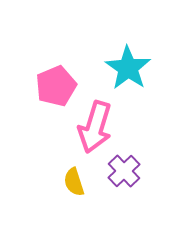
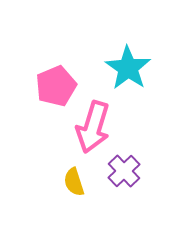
pink arrow: moved 2 px left
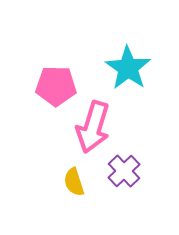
pink pentagon: rotated 24 degrees clockwise
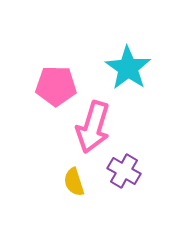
purple cross: rotated 16 degrees counterclockwise
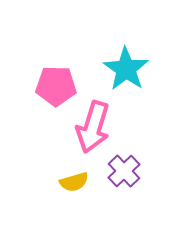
cyan star: moved 2 px left, 1 px down
purple cross: rotated 16 degrees clockwise
yellow semicircle: rotated 88 degrees counterclockwise
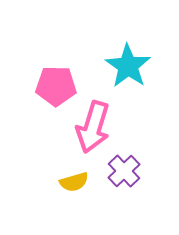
cyan star: moved 2 px right, 3 px up
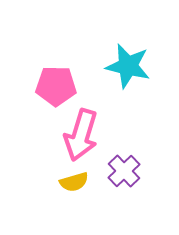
cyan star: rotated 21 degrees counterclockwise
pink arrow: moved 12 px left, 8 px down
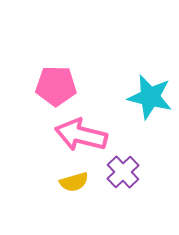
cyan star: moved 22 px right, 31 px down
pink arrow: rotated 87 degrees clockwise
purple cross: moved 1 px left, 1 px down
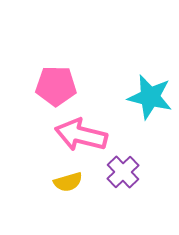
yellow semicircle: moved 6 px left
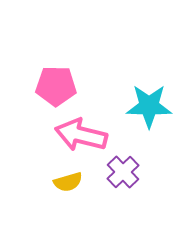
cyan star: moved 1 px left, 9 px down; rotated 12 degrees counterclockwise
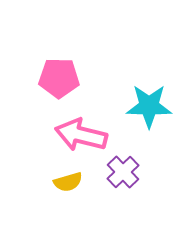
pink pentagon: moved 3 px right, 8 px up
